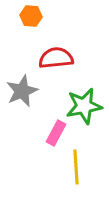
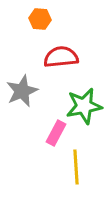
orange hexagon: moved 9 px right, 3 px down
red semicircle: moved 5 px right, 1 px up
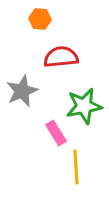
pink rectangle: rotated 60 degrees counterclockwise
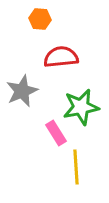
green star: moved 3 px left, 1 px down
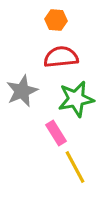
orange hexagon: moved 16 px right, 1 px down
green star: moved 5 px left, 8 px up
yellow line: moved 1 px left; rotated 24 degrees counterclockwise
